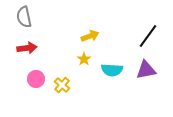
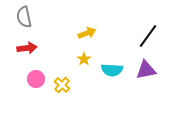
yellow arrow: moved 3 px left, 3 px up
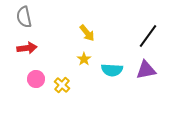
yellow arrow: rotated 72 degrees clockwise
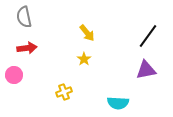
cyan semicircle: moved 6 px right, 33 px down
pink circle: moved 22 px left, 4 px up
yellow cross: moved 2 px right, 7 px down; rotated 28 degrees clockwise
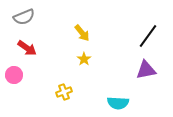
gray semicircle: rotated 100 degrees counterclockwise
yellow arrow: moved 5 px left
red arrow: rotated 42 degrees clockwise
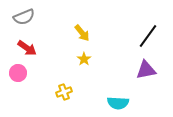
pink circle: moved 4 px right, 2 px up
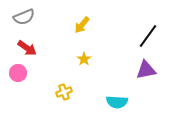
yellow arrow: moved 8 px up; rotated 78 degrees clockwise
cyan semicircle: moved 1 px left, 1 px up
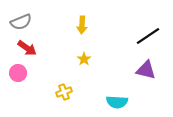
gray semicircle: moved 3 px left, 5 px down
yellow arrow: rotated 36 degrees counterclockwise
black line: rotated 20 degrees clockwise
purple triangle: rotated 25 degrees clockwise
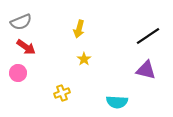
yellow arrow: moved 3 px left, 4 px down; rotated 12 degrees clockwise
red arrow: moved 1 px left, 1 px up
yellow cross: moved 2 px left, 1 px down
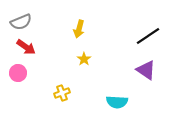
purple triangle: rotated 20 degrees clockwise
